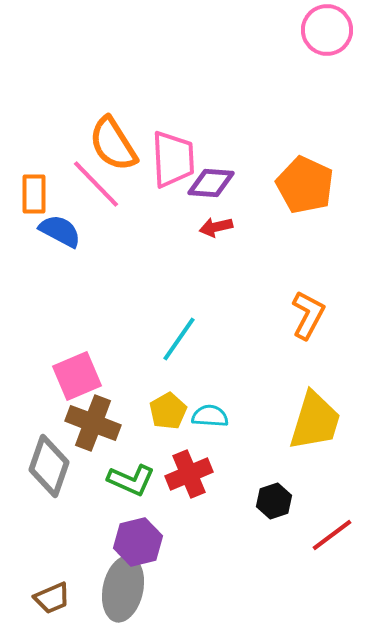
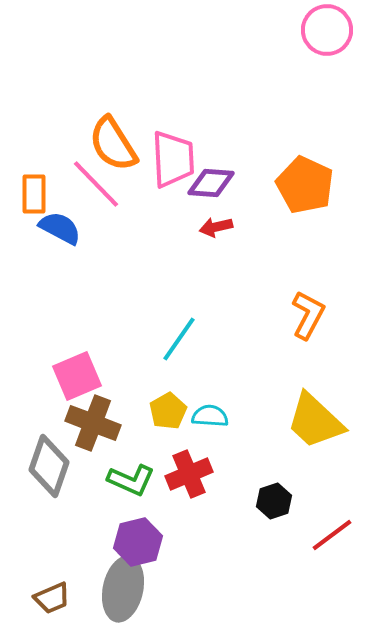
blue semicircle: moved 3 px up
yellow trapezoid: rotated 116 degrees clockwise
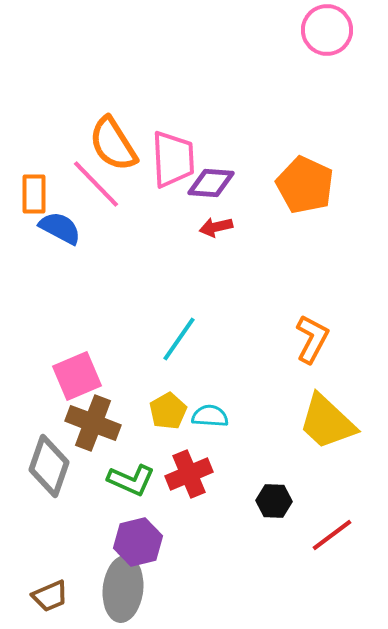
orange L-shape: moved 4 px right, 24 px down
yellow trapezoid: moved 12 px right, 1 px down
black hexagon: rotated 20 degrees clockwise
gray ellipse: rotated 6 degrees counterclockwise
brown trapezoid: moved 2 px left, 2 px up
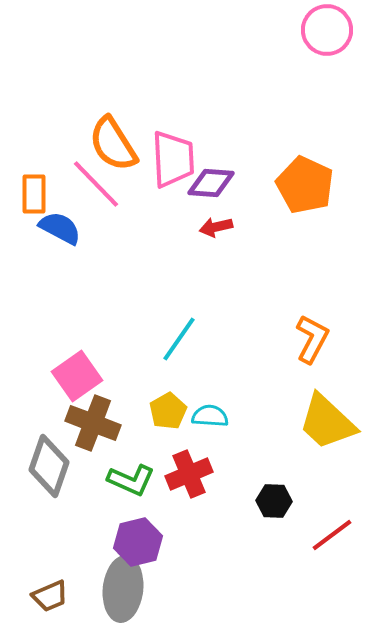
pink square: rotated 12 degrees counterclockwise
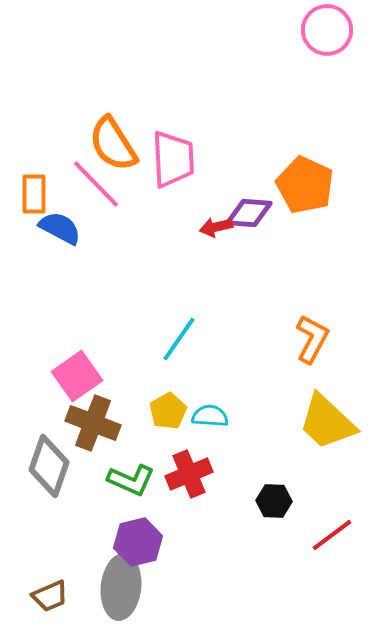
purple diamond: moved 38 px right, 30 px down
gray ellipse: moved 2 px left, 2 px up
